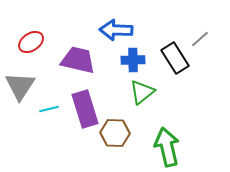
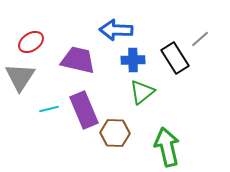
gray triangle: moved 9 px up
purple rectangle: moved 1 px left, 1 px down; rotated 6 degrees counterclockwise
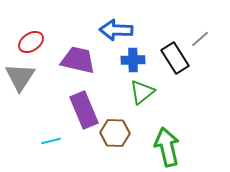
cyan line: moved 2 px right, 32 px down
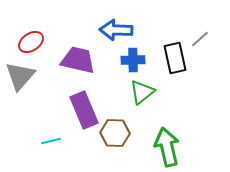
black rectangle: rotated 20 degrees clockwise
gray triangle: moved 1 px up; rotated 8 degrees clockwise
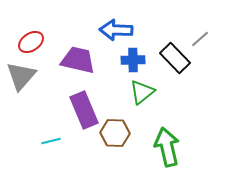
black rectangle: rotated 32 degrees counterclockwise
gray triangle: moved 1 px right
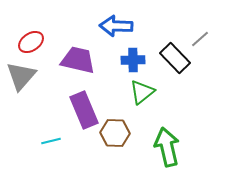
blue arrow: moved 4 px up
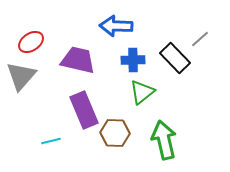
green arrow: moved 3 px left, 7 px up
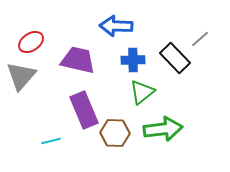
green arrow: moved 1 px left, 11 px up; rotated 96 degrees clockwise
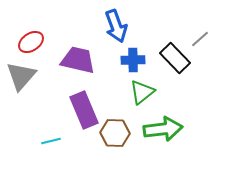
blue arrow: rotated 112 degrees counterclockwise
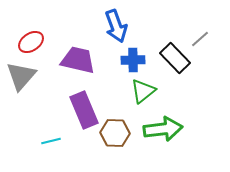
green triangle: moved 1 px right, 1 px up
